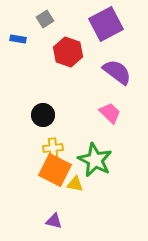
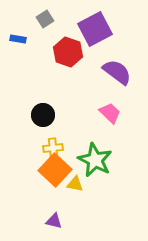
purple square: moved 11 px left, 5 px down
orange square: rotated 16 degrees clockwise
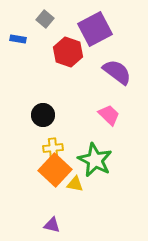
gray square: rotated 18 degrees counterclockwise
pink trapezoid: moved 1 px left, 2 px down
purple triangle: moved 2 px left, 4 px down
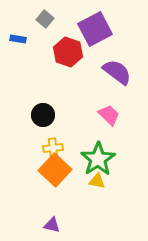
green star: moved 3 px right, 1 px up; rotated 12 degrees clockwise
yellow triangle: moved 22 px right, 3 px up
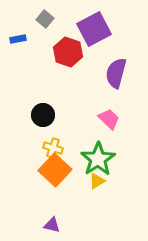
purple square: moved 1 px left
blue rectangle: rotated 21 degrees counterclockwise
purple semicircle: moved 1 px left, 1 px down; rotated 112 degrees counterclockwise
pink trapezoid: moved 4 px down
yellow cross: rotated 24 degrees clockwise
yellow triangle: rotated 42 degrees counterclockwise
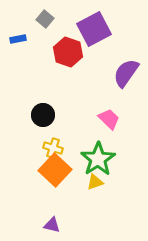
purple semicircle: moved 10 px right; rotated 20 degrees clockwise
yellow triangle: moved 2 px left, 1 px down; rotated 12 degrees clockwise
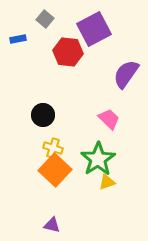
red hexagon: rotated 12 degrees counterclockwise
purple semicircle: moved 1 px down
yellow triangle: moved 12 px right
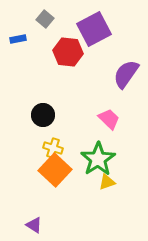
purple triangle: moved 18 px left; rotated 18 degrees clockwise
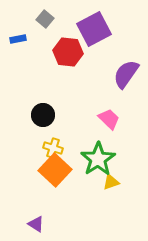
yellow triangle: moved 4 px right
purple triangle: moved 2 px right, 1 px up
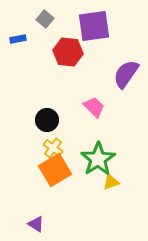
purple square: moved 3 px up; rotated 20 degrees clockwise
black circle: moved 4 px right, 5 px down
pink trapezoid: moved 15 px left, 12 px up
yellow cross: rotated 18 degrees clockwise
orange square: rotated 16 degrees clockwise
